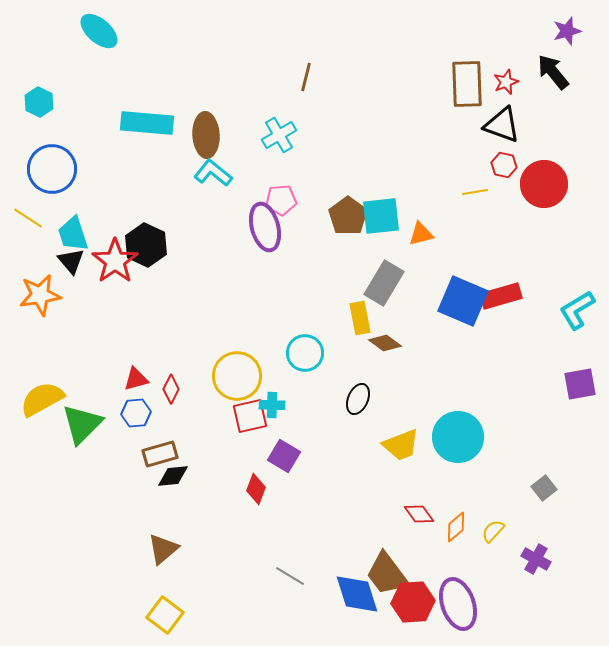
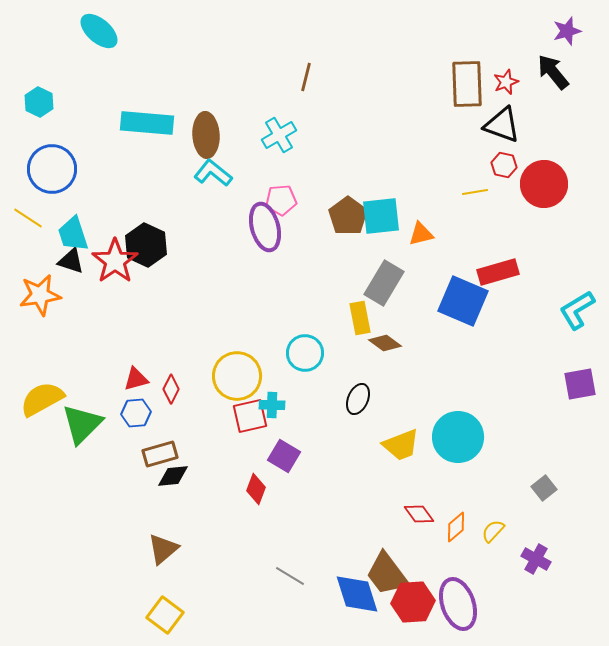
black triangle at (71, 261): rotated 32 degrees counterclockwise
red rectangle at (501, 296): moved 3 px left, 24 px up
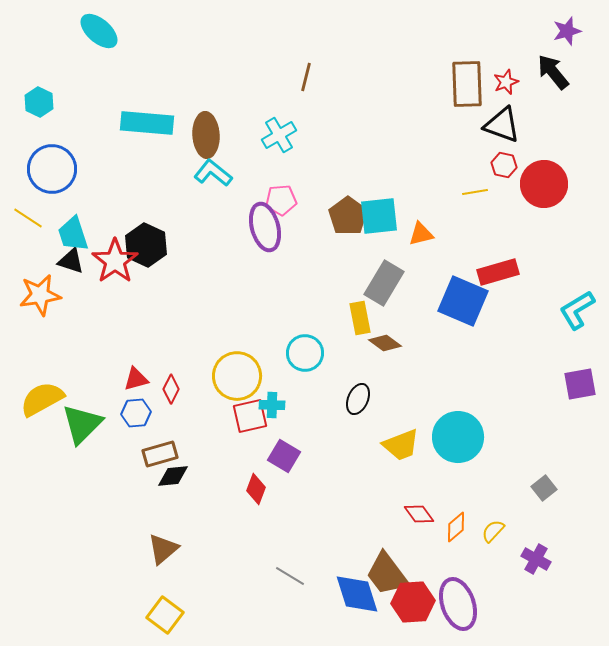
cyan square at (381, 216): moved 2 px left
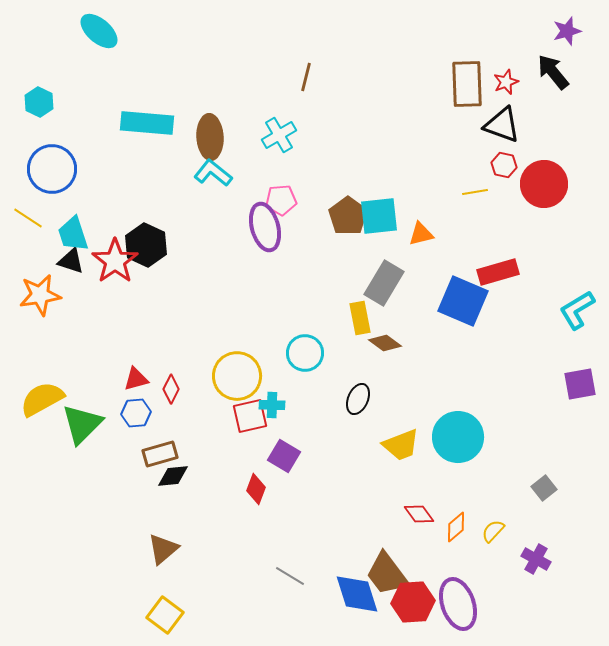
brown ellipse at (206, 135): moved 4 px right, 2 px down
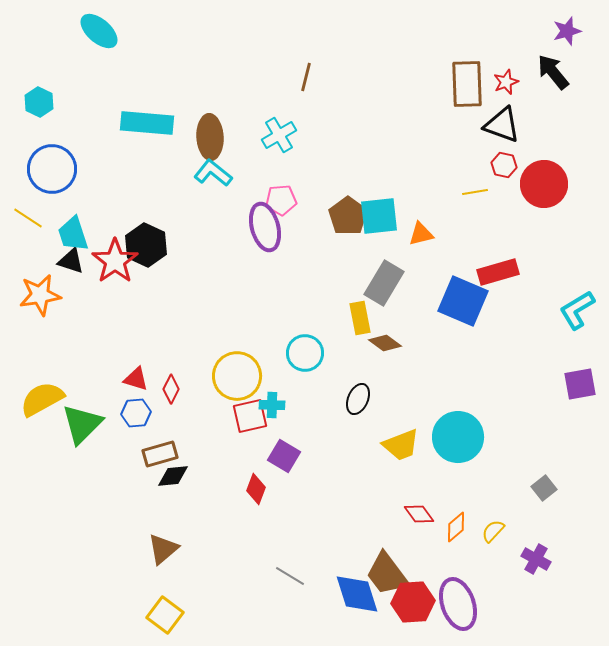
red triangle at (136, 379): rotated 32 degrees clockwise
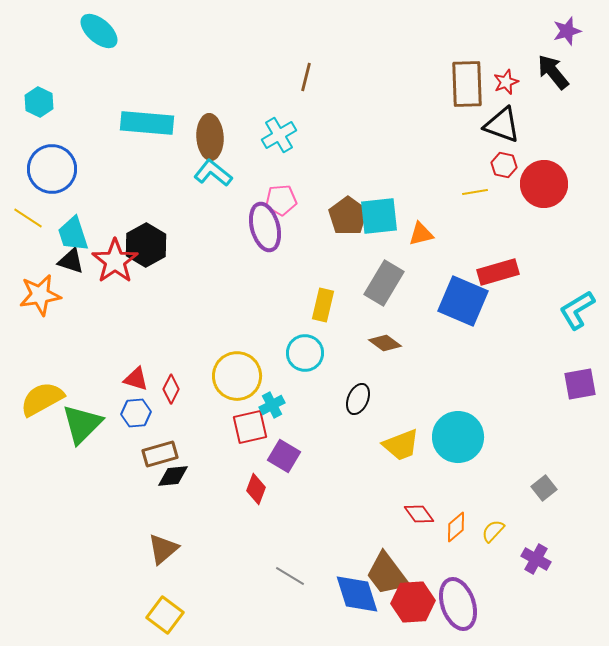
black hexagon at (146, 245): rotated 6 degrees clockwise
yellow rectangle at (360, 318): moved 37 px left, 13 px up; rotated 24 degrees clockwise
cyan cross at (272, 405): rotated 30 degrees counterclockwise
red square at (250, 416): moved 11 px down
